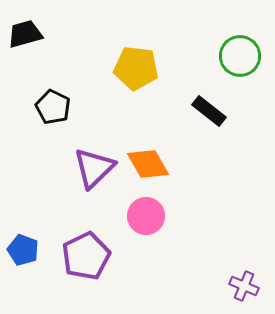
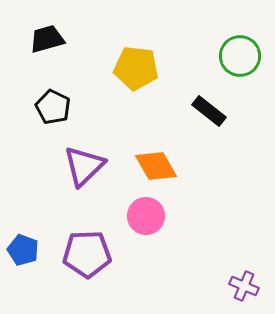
black trapezoid: moved 22 px right, 5 px down
orange diamond: moved 8 px right, 2 px down
purple triangle: moved 10 px left, 2 px up
purple pentagon: moved 1 px right, 2 px up; rotated 24 degrees clockwise
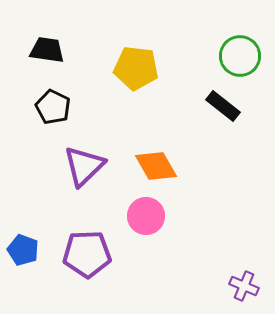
black trapezoid: moved 11 px down; rotated 24 degrees clockwise
black rectangle: moved 14 px right, 5 px up
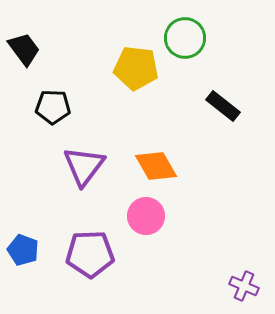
black trapezoid: moved 23 px left, 1 px up; rotated 45 degrees clockwise
green circle: moved 55 px left, 18 px up
black pentagon: rotated 24 degrees counterclockwise
purple triangle: rotated 9 degrees counterclockwise
purple pentagon: moved 3 px right
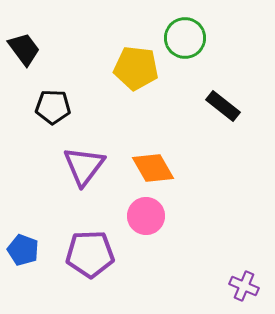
orange diamond: moved 3 px left, 2 px down
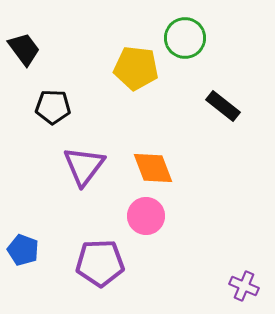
orange diamond: rotated 9 degrees clockwise
purple pentagon: moved 10 px right, 9 px down
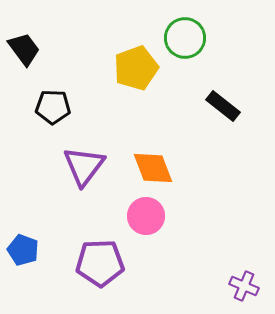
yellow pentagon: rotated 27 degrees counterclockwise
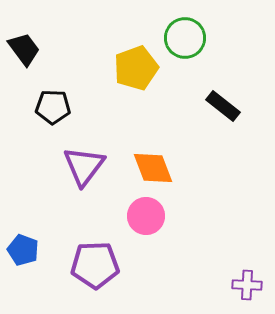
purple pentagon: moved 5 px left, 2 px down
purple cross: moved 3 px right, 1 px up; rotated 20 degrees counterclockwise
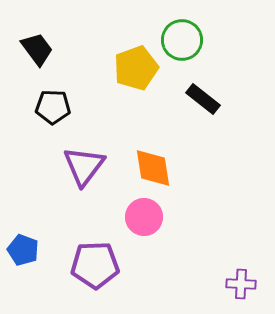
green circle: moved 3 px left, 2 px down
black trapezoid: moved 13 px right
black rectangle: moved 20 px left, 7 px up
orange diamond: rotated 12 degrees clockwise
pink circle: moved 2 px left, 1 px down
purple cross: moved 6 px left, 1 px up
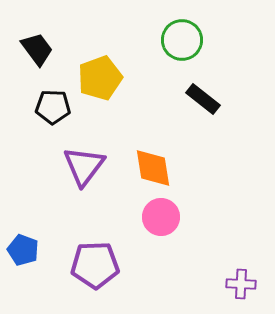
yellow pentagon: moved 36 px left, 10 px down
pink circle: moved 17 px right
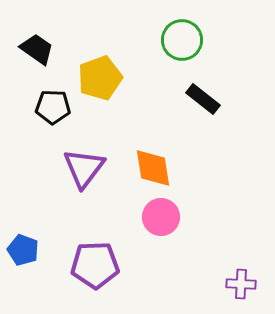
black trapezoid: rotated 18 degrees counterclockwise
purple triangle: moved 2 px down
